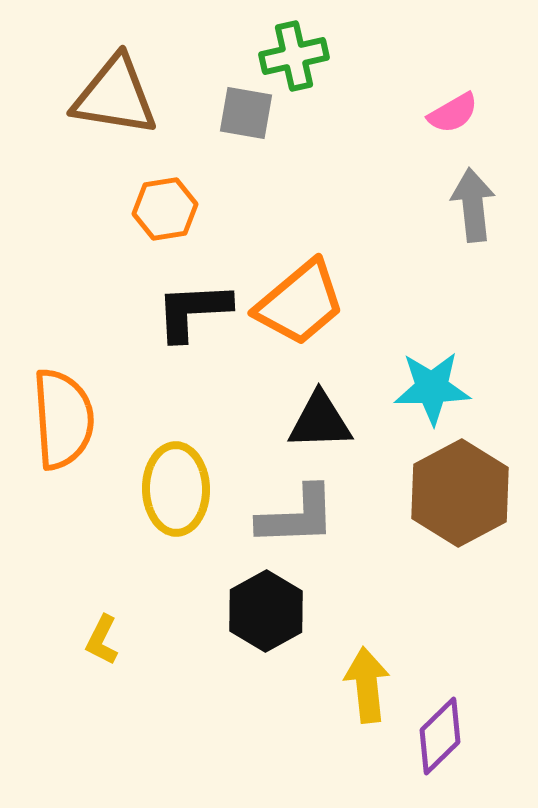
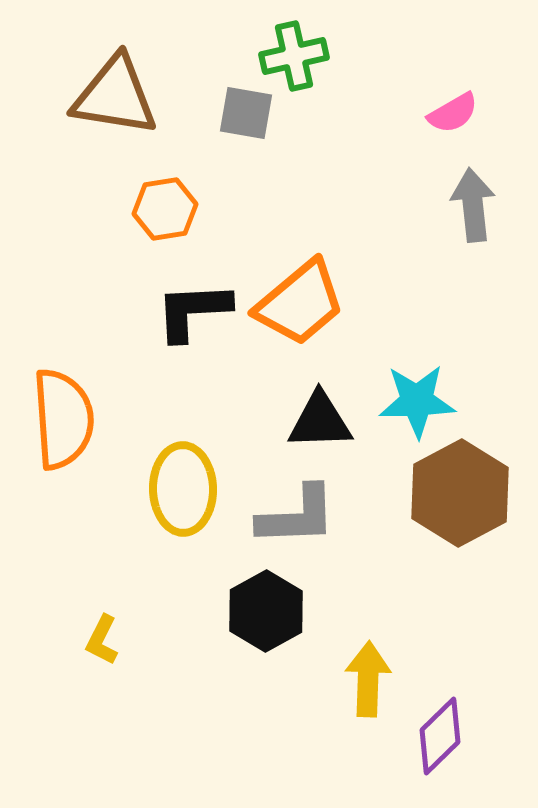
cyan star: moved 15 px left, 13 px down
yellow ellipse: moved 7 px right
yellow arrow: moved 1 px right, 6 px up; rotated 8 degrees clockwise
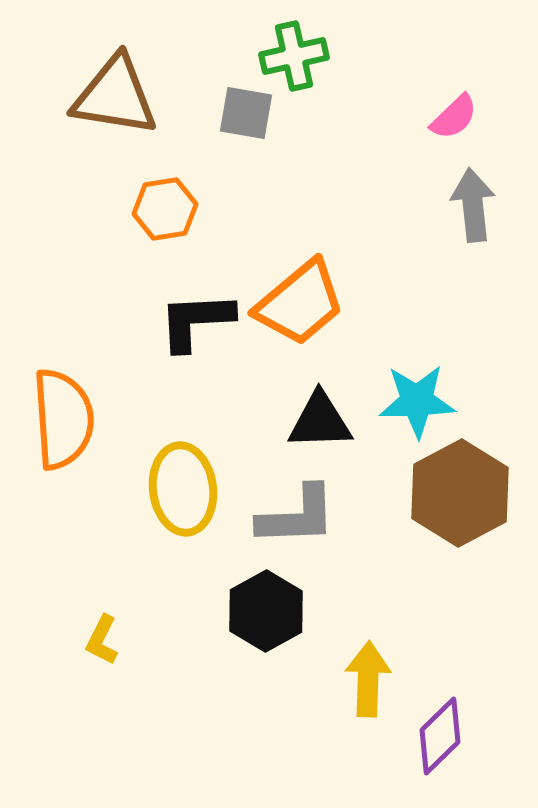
pink semicircle: moved 1 px right, 4 px down; rotated 14 degrees counterclockwise
black L-shape: moved 3 px right, 10 px down
yellow ellipse: rotated 6 degrees counterclockwise
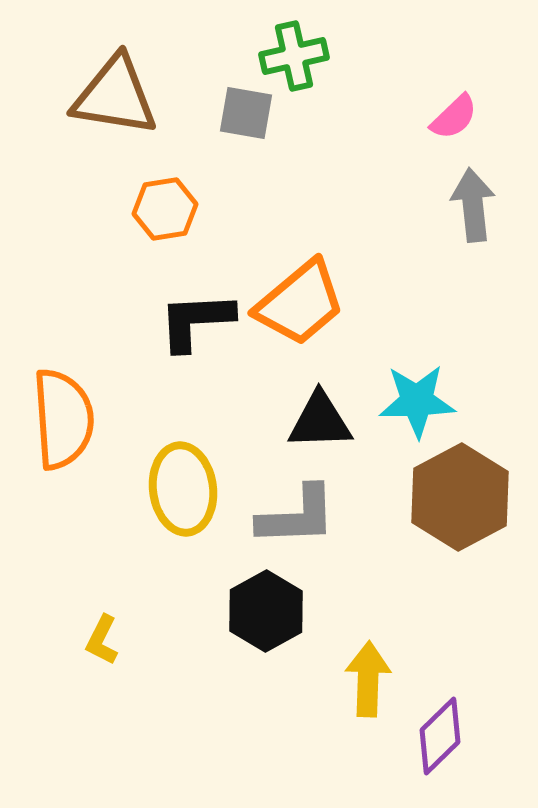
brown hexagon: moved 4 px down
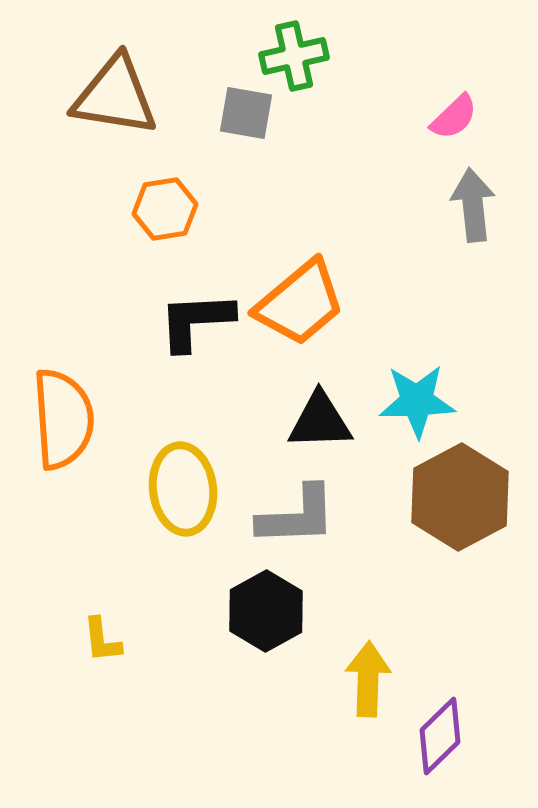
yellow L-shape: rotated 33 degrees counterclockwise
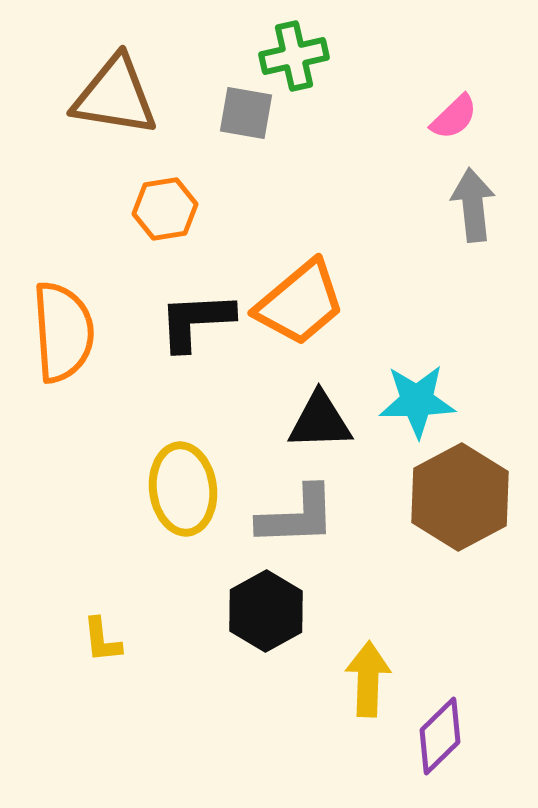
orange semicircle: moved 87 px up
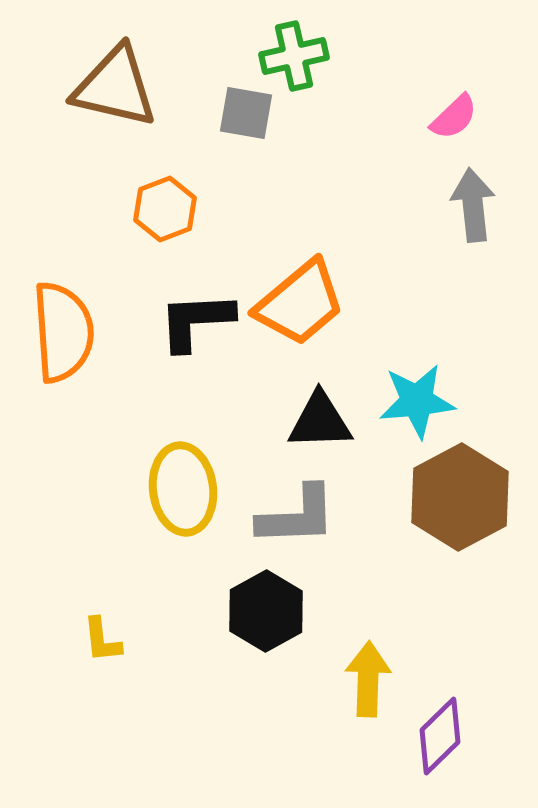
brown triangle: moved 9 px up; rotated 4 degrees clockwise
orange hexagon: rotated 12 degrees counterclockwise
cyan star: rotated 4 degrees counterclockwise
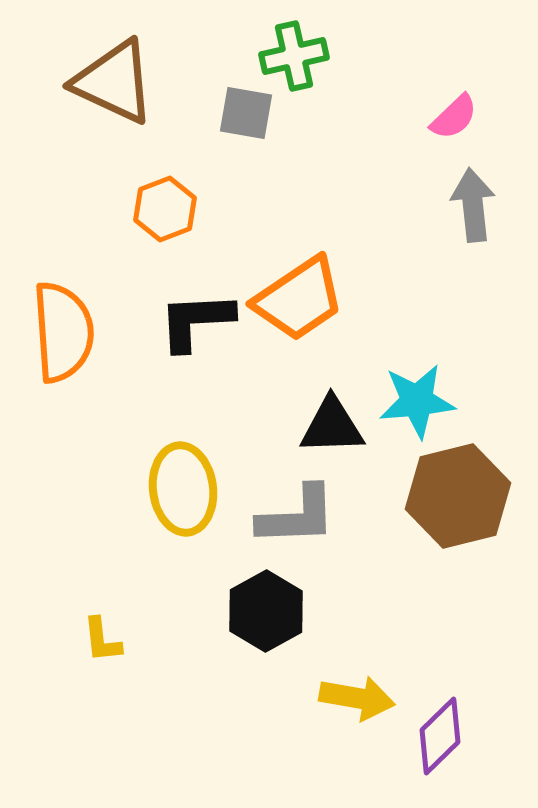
brown triangle: moved 1 px left, 5 px up; rotated 12 degrees clockwise
orange trapezoid: moved 1 px left, 4 px up; rotated 6 degrees clockwise
black triangle: moved 12 px right, 5 px down
brown hexagon: moved 2 px left, 1 px up; rotated 14 degrees clockwise
yellow arrow: moved 11 px left, 19 px down; rotated 98 degrees clockwise
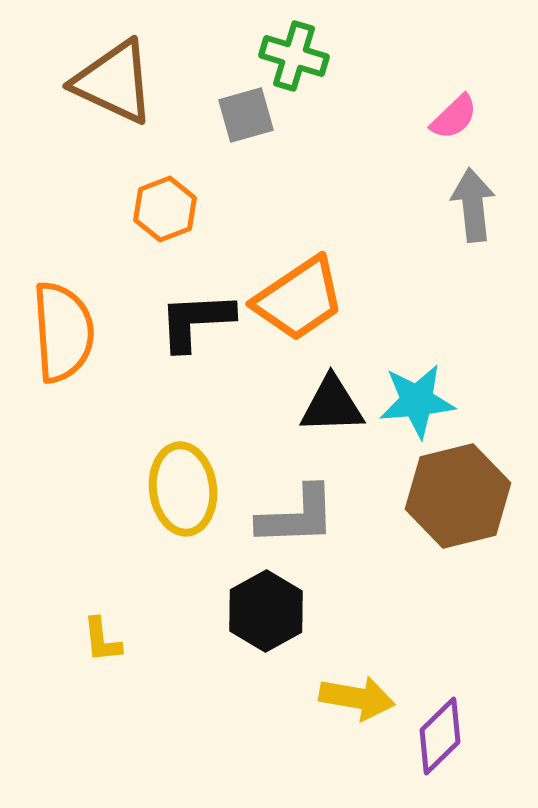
green cross: rotated 30 degrees clockwise
gray square: moved 2 px down; rotated 26 degrees counterclockwise
black triangle: moved 21 px up
